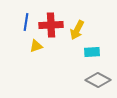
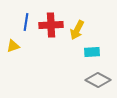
yellow triangle: moved 23 px left
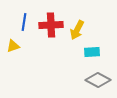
blue line: moved 2 px left
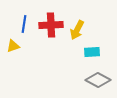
blue line: moved 2 px down
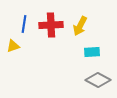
yellow arrow: moved 3 px right, 4 px up
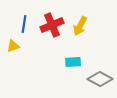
red cross: moved 1 px right; rotated 20 degrees counterclockwise
cyan rectangle: moved 19 px left, 10 px down
gray diamond: moved 2 px right, 1 px up
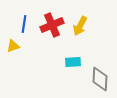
gray diamond: rotated 65 degrees clockwise
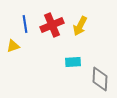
blue line: moved 1 px right; rotated 18 degrees counterclockwise
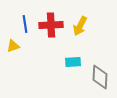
red cross: moved 1 px left; rotated 20 degrees clockwise
gray diamond: moved 2 px up
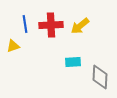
yellow arrow: rotated 24 degrees clockwise
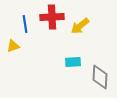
red cross: moved 1 px right, 8 px up
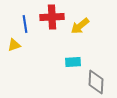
yellow triangle: moved 1 px right, 1 px up
gray diamond: moved 4 px left, 5 px down
